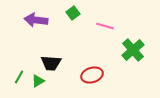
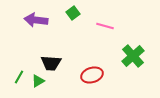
green cross: moved 6 px down
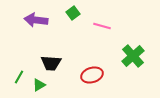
pink line: moved 3 px left
green triangle: moved 1 px right, 4 px down
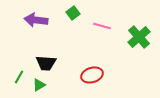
green cross: moved 6 px right, 19 px up
black trapezoid: moved 5 px left
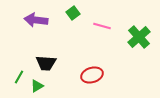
green triangle: moved 2 px left, 1 px down
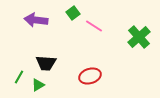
pink line: moved 8 px left; rotated 18 degrees clockwise
red ellipse: moved 2 px left, 1 px down
green triangle: moved 1 px right, 1 px up
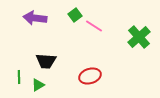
green square: moved 2 px right, 2 px down
purple arrow: moved 1 px left, 2 px up
black trapezoid: moved 2 px up
green line: rotated 32 degrees counterclockwise
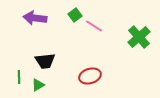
black trapezoid: moved 1 px left; rotated 10 degrees counterclockwise
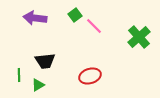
pink line: rotated 12 degrees clockwise
green line: moved 2 px up
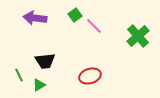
green cross: moved 1 px left, 1 px up
green line: rotated 24 degrees counterclockwise
green triangle: moved 1 px right
